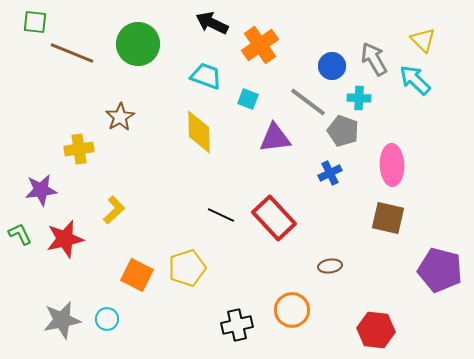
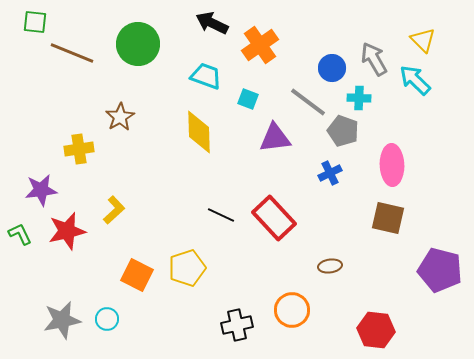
blue circle: moved 2 px down
red star: moved 2 px right, 8 px up
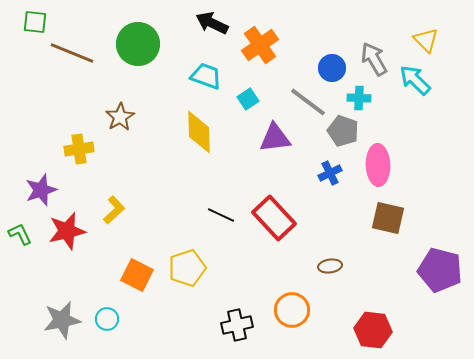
yellow triangle: moved 3 px right
cyan square: rotated 35 degrees clockwise
pink ellipse: moved 14 px left
purple star: rotated 12 degrees counterclockwise
red hexagon: moved 3 px left
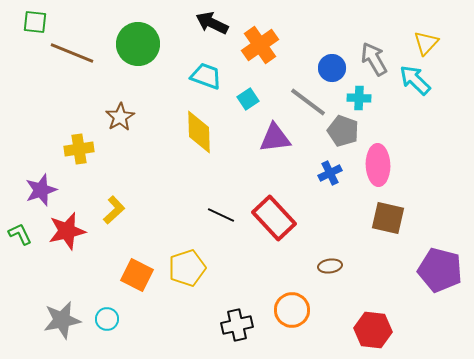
yellow triangle: moved 3 px down; rotated 28 degrees clockwise
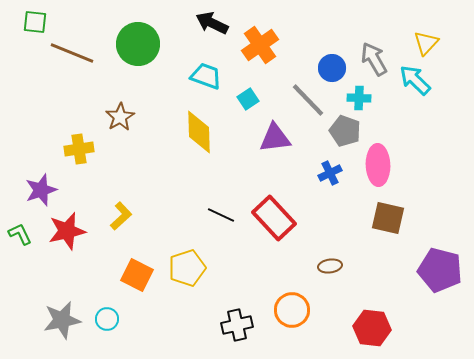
gray line: moved 2 px up; rotated 9 degrees clockwise
gray pentagon: moved 2 px right
yellow L-shape: moved 7 px right, 6 px down
red hexagon: moved 1 px left, 2 px up
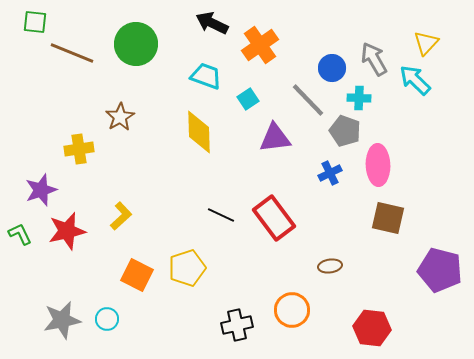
green circle: moved 2 px left
red rectangle: rotated 6 degrees clockwise
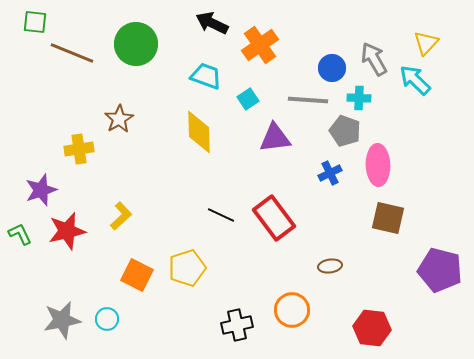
gray line: rotated 42 degrees counterclockwise
brown star: moved 1 px left, 2 px down
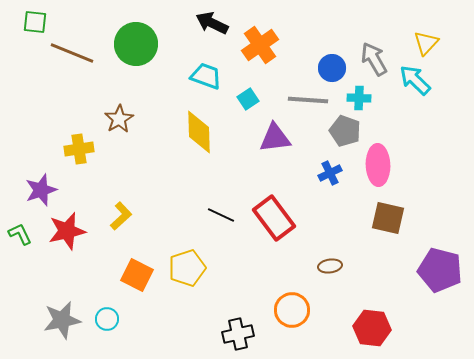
black cross: moved 1 px right, 9 px down
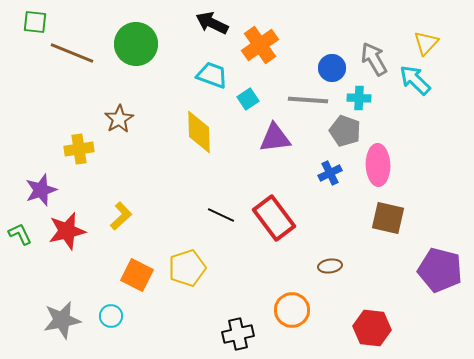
cyan trapezoid: moved 6 px right, 1 px up
cyan circle: moved 4 px right, 3 px up
